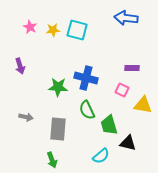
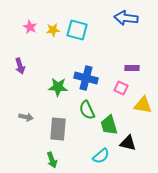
pink square: moved 1 px left, 2 px up
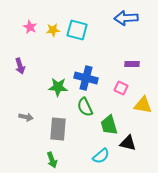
blue arrow: rotated 10 degrees counterclockwise
purple rectangle: moved 4 px up
green semicircle: moved 2 px left, 3 px up
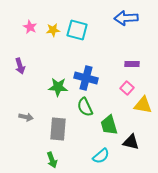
pink square: moved 6 px right; rotated 16 degrees clockwise
black triangle: moved 3 px right, 1 px up
